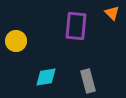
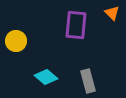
purple rectangle: moved 1 px up
cyan diamond: rotated 50 degrees clockwise
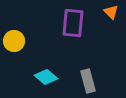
orange triangle: moved 1 px left, 1 px up
purple rectangle: moved 3 px left, 2 px up
yellow circle: moved 2 px left
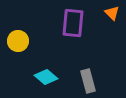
orange triangle: moved 1 px right, 1 px down
yellow circle: moved 4 px right
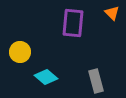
yellow circle: moved 2 px right, 11 px down
gray rectangle: moved 8 px right
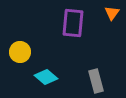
orange triangle: rotated 21 degrees clockwise
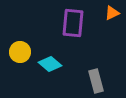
orange triangle: rotated 28 degrees clockwise
cyan diamond: moved 4 px right, 13 px up
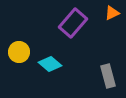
purple rectangle: rotated 36 degrees clockwise
yellow circle: moved 1 px left
gray rectangle: moved 12 px right, 5 px up
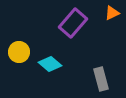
gray rectangle: moved 7 px left, 3 px down
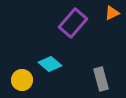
yellow circle: moved 3 px right, 28 px down
